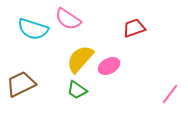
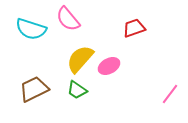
pink semicircle: rotated 16 degrees clockwise
cyan semicircle: moved 2 px left
brown trapezoid: moved 13 px right, 5 px down
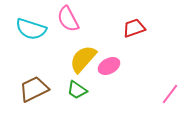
pink semicircle: rotated 12 degrees clockwise
yellow semicircle: moved 3 px right
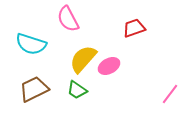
cyan semicircle: moved 15 px down
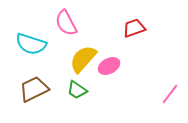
pink semicircle: moved 2 px left, 4 px down
